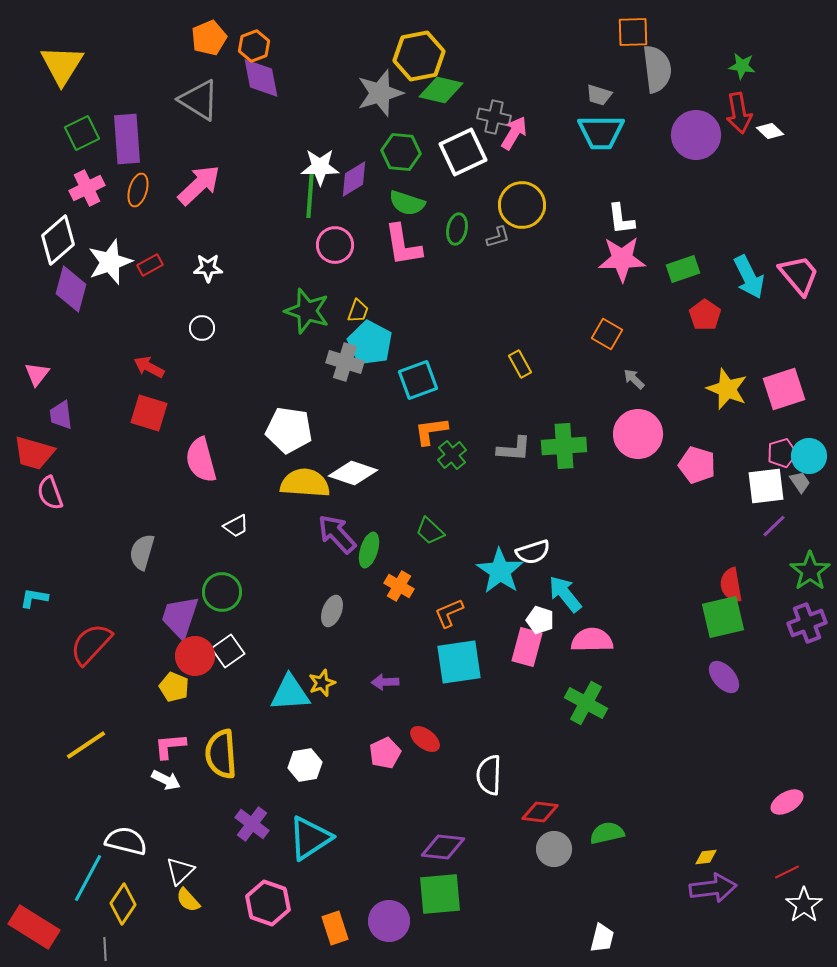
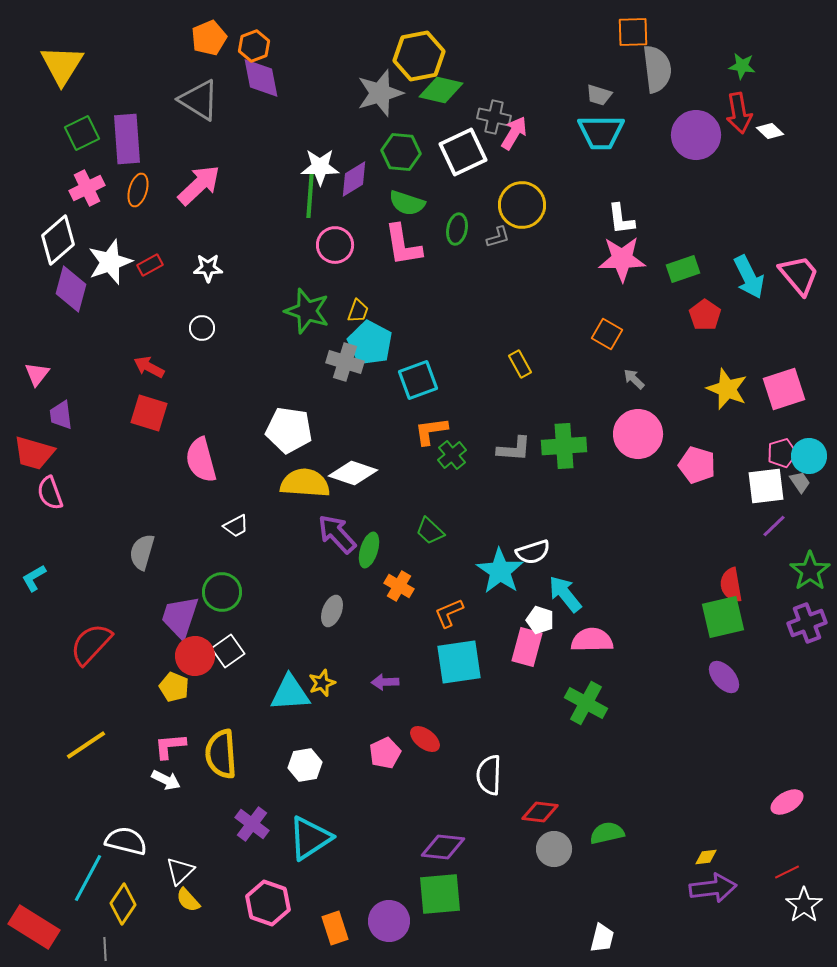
cyan L-shape at (34, 598): moved 20 px up; rotated 40 degrees counterclockwise
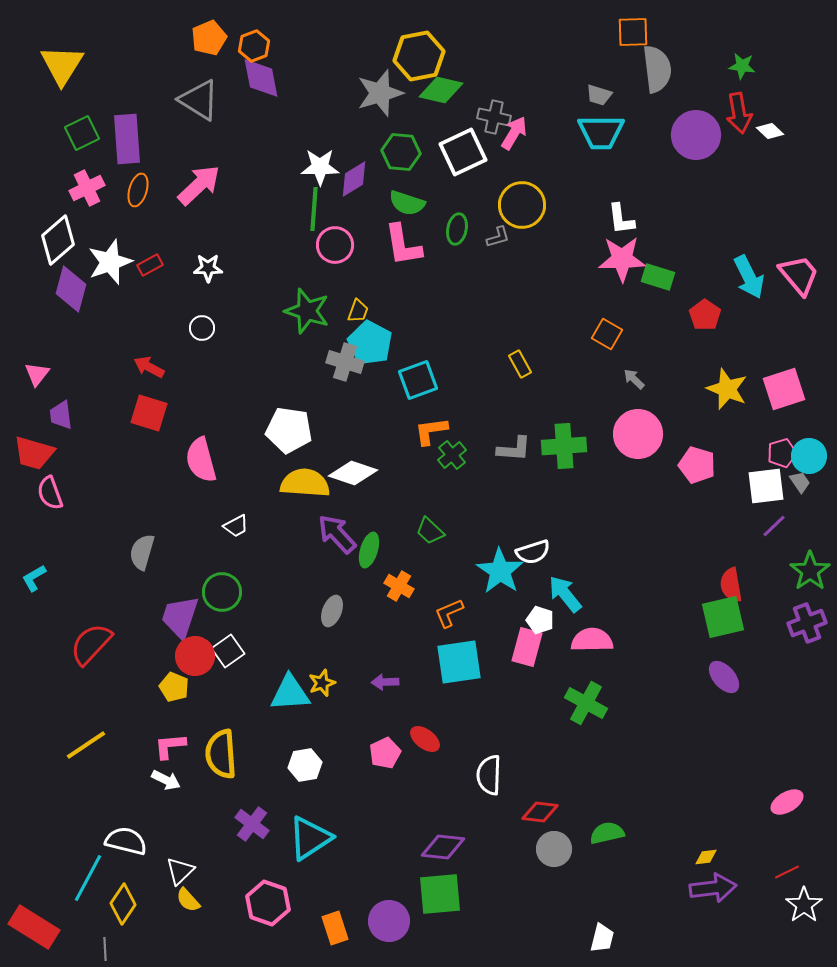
green line at (310, 196): moved 4 px right, 13 px down
green rectangle at (683, 269): moved 25 px left, 8 px down; rotated 36 degrees clockwise
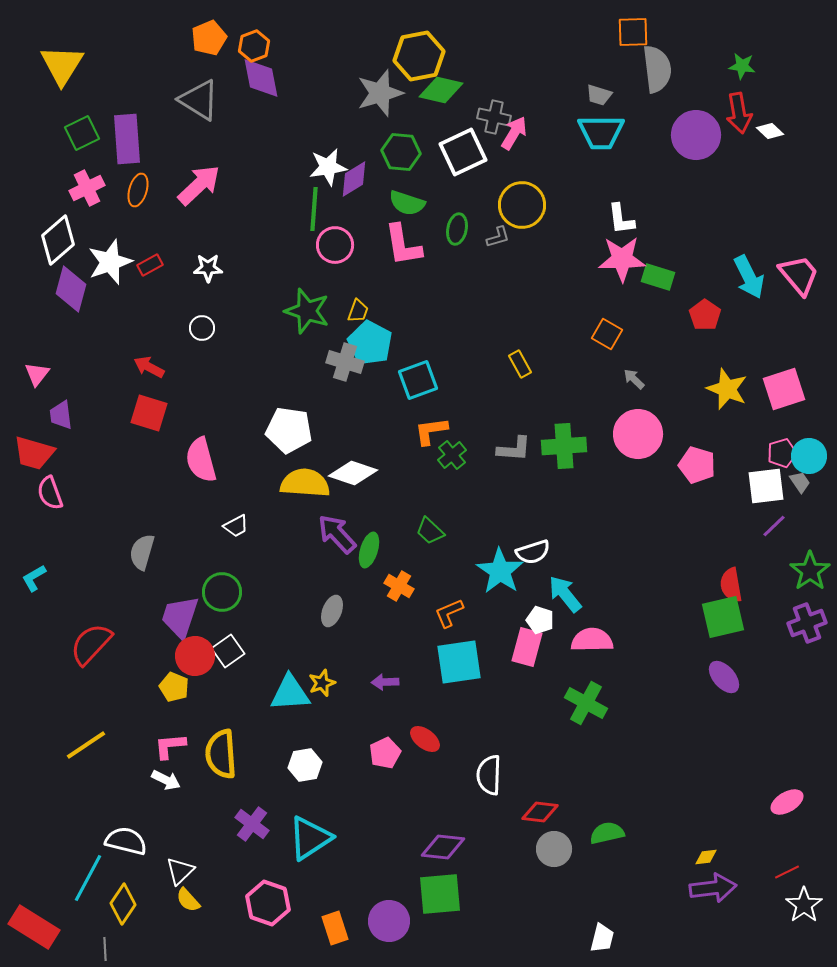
white star at (320, 167): moved 8 px right; rotated 9 degrees counterclockwise
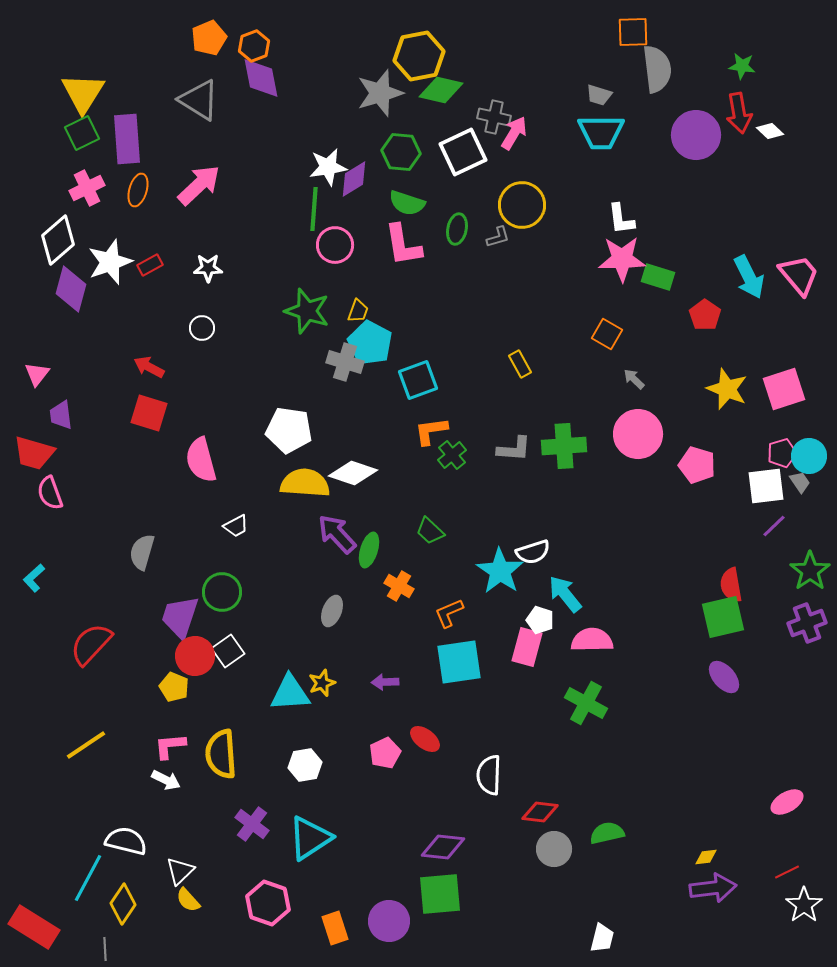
yellow triangle at (62, 65): moved 21 px right, 28 px down
cyan L-shape at (34, 578): rotated 12 degrees counterclockwise
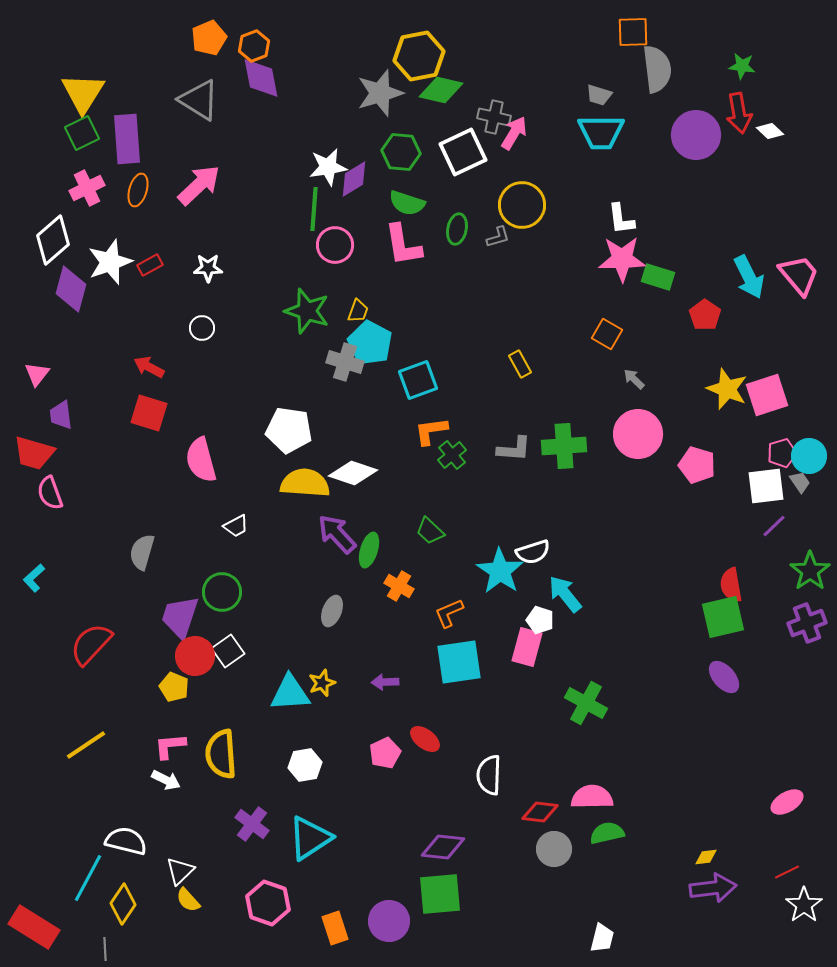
white diamond at (58, 240): moved 5 px left
pink square at (784, 389): moved 17 px left, 6 px down
pink semicircle at (592, 640): moved 157 px down
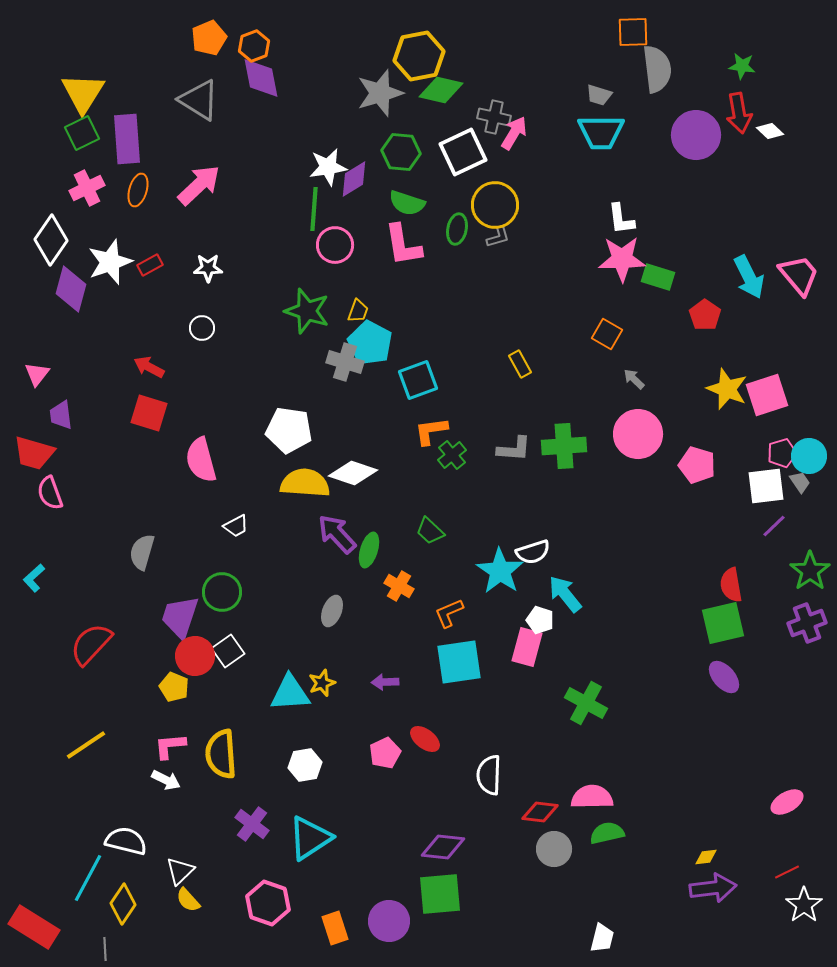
yellow circle at (522, 205): moved 27 px left
white diamond at (53, 240): moved 2 px left; rotated 15 degrees counterclockwise
green square at (723, 617): moved 6 px down
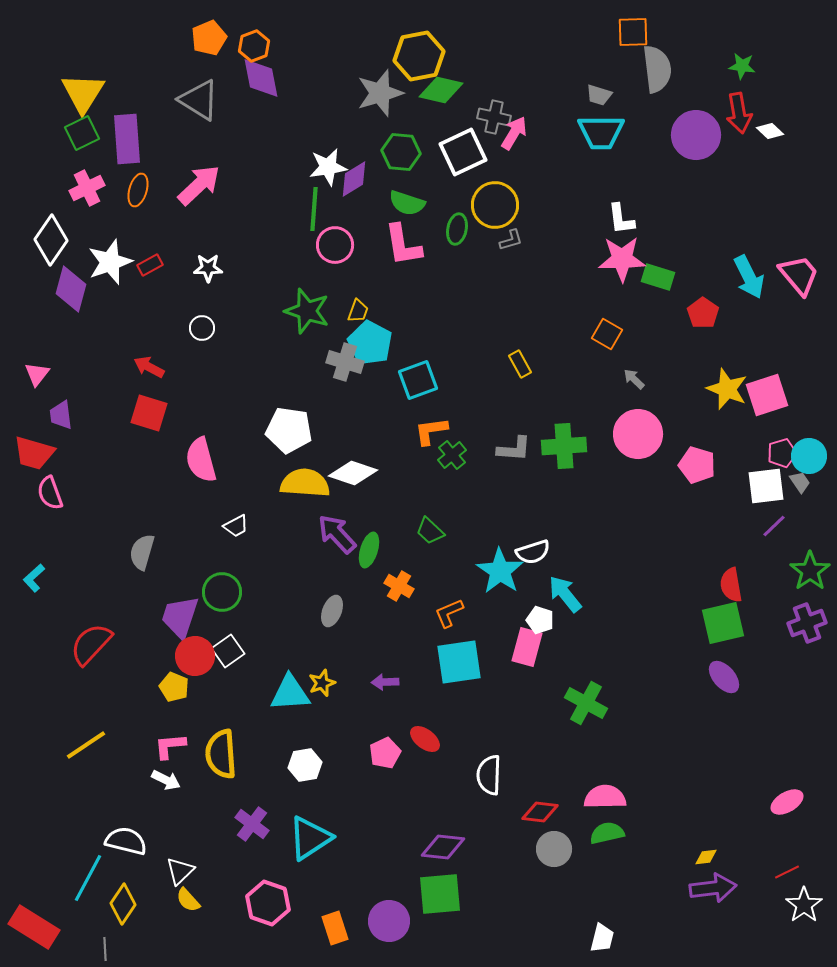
gray L-shape at (498, 237): moved 13 px right, 3 px down
red pentagon at (705, 315): moved 2 px left, 2 px up
pink semicircle at (592, 797): moved 13 px right
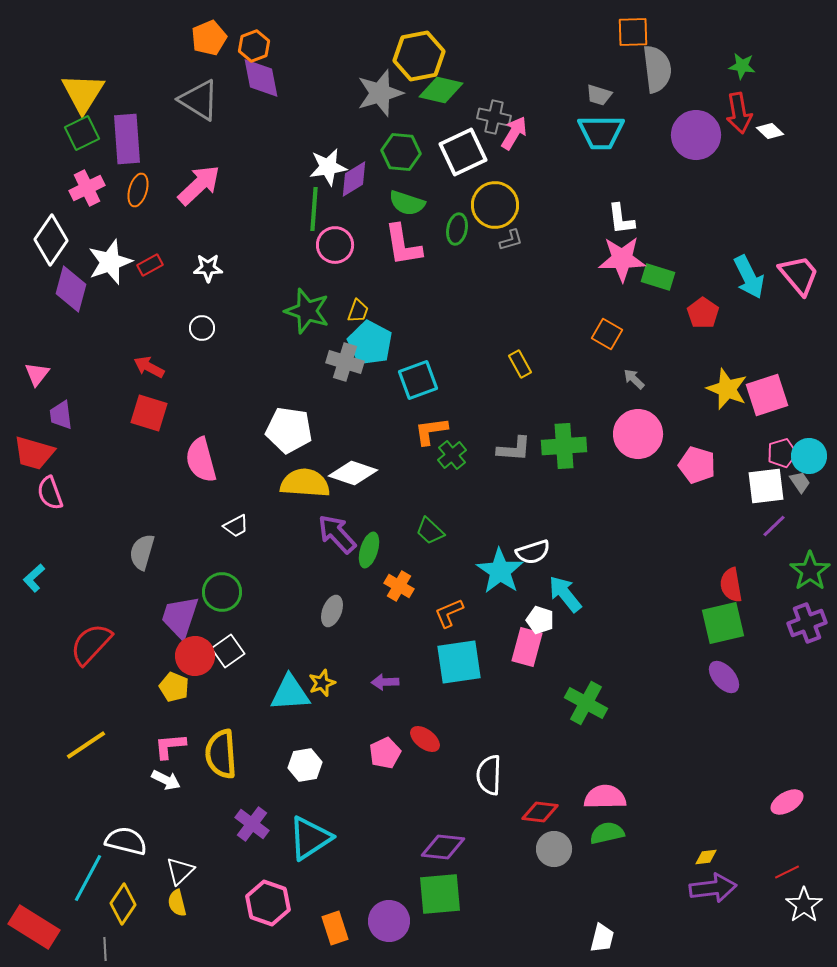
yellow semicircle at (188, 900): moved 11 px left, 3 px down; rotated 28 degrees clockwise
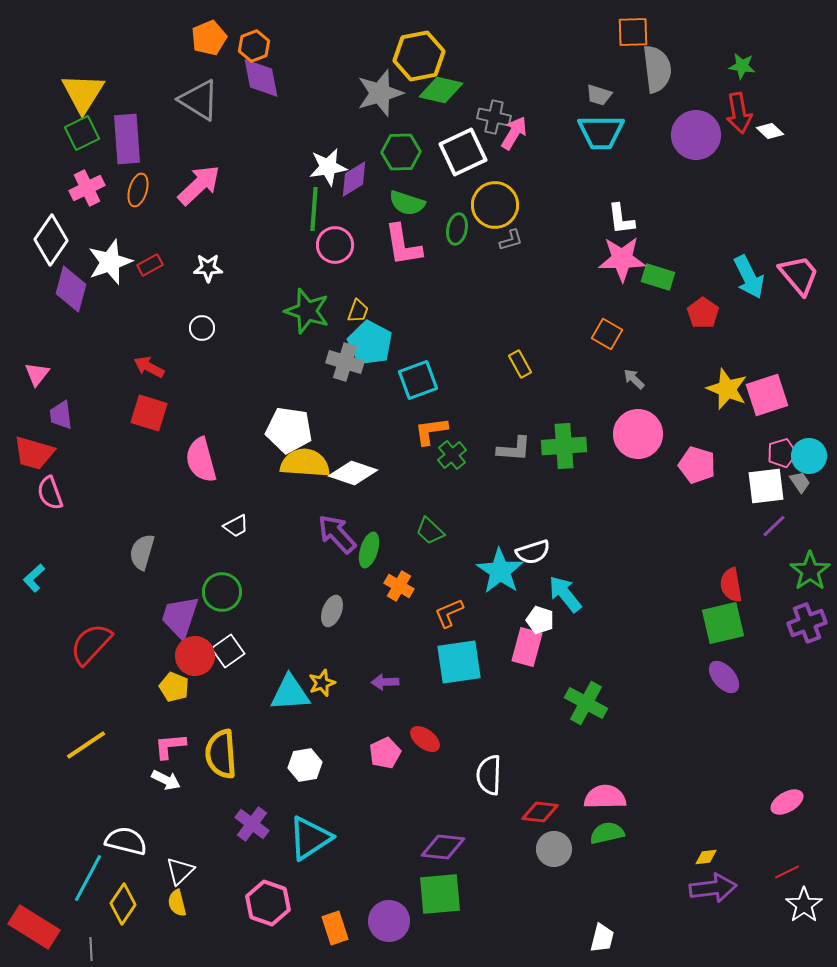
green hexagon at (401, 152): rotated 6 degrees counterclockwise
yellow semicircle at (305, 483): moved 20 px up
gray line at (105, 949): moved 14 px left
